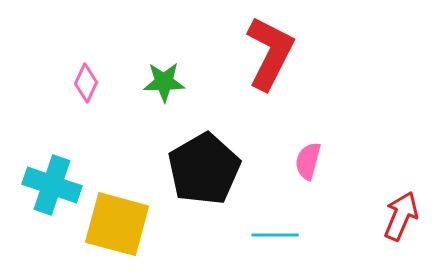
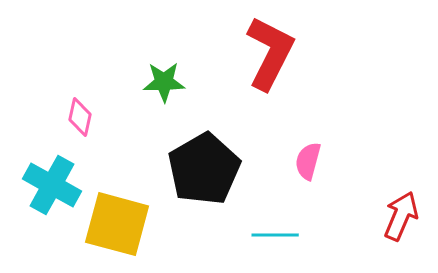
pink diamond: moved 6 px left, 34 px down; rotated 12 degrees counterclockwise
cyan cross: rotated 10 degrees clockwise
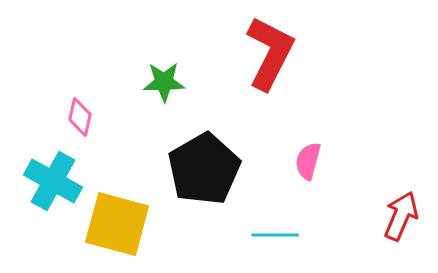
cyan cross: moved 1 px right, 4 px up
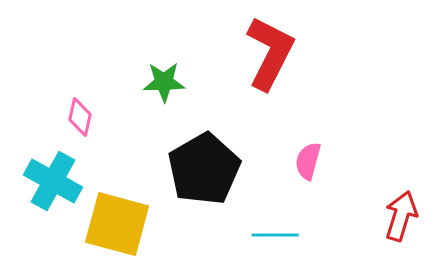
red arrow: rotated 6 degrees counterclockwise
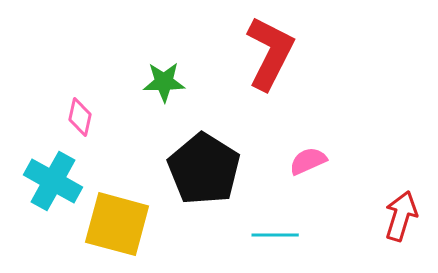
pink semicircle: rotated 51 degrees clockwise
black pentagon: rotated 10 degrees counterclockwise
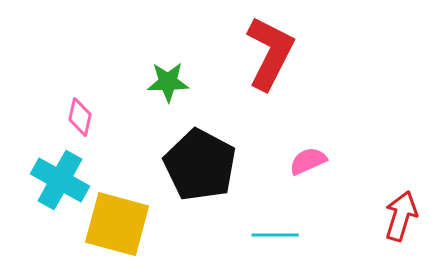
green star: moved 4 px right
black pentagon: moved 4 px left, 4 px up; rotated 4 degrees counterclockwise
cyan cross: moved 7 px right, 1 px up
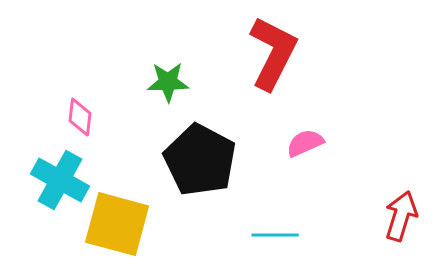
red L-shape: moved 3 px right
pink diamond: rotated 6 degrees counterclockwise
pink semicircle: moved 3 px left, 18 px up
black pentagon: moved 5 px up
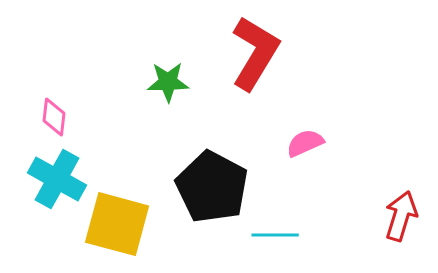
red L-shape: moved 18 px left; rotated 4 degrees clockwise
pink diamond: moved 26 px left
black pentagon: moved 12 px right, 27 px down
cyan cross: moved 3 px left, 1 px up
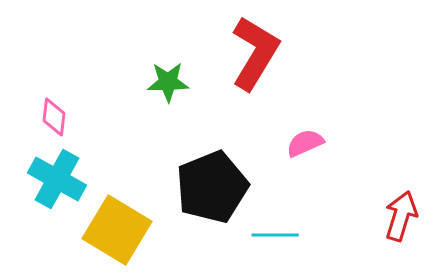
black pentagon: rotated 22 degrees clockwise
yellow square: moved 6 px down; rotated 16 degrees clockwise
